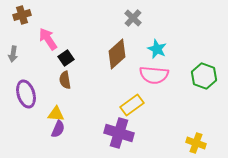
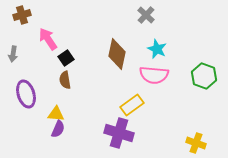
gray cross: moved 13 px right, 3 px up
brown diamond: rotated 36 degrees counterclockwise
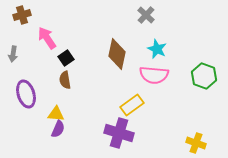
pink arrow: moved 1 px left, 1 px up
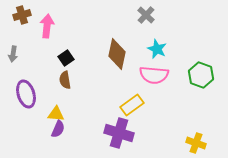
pink arrow: moved 12 px up; rotated 40 degrees clockwise
green hexagon: moved 3 px left, 1 px up
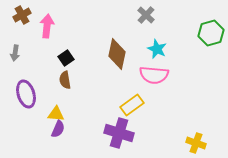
brown cross: rotated 12 degrees counterclockwise
gray arrow: moved 2 px right, 1 px up
green hexagon: moved 10 px right, 42 px up; rotated 25 degrees clockwise
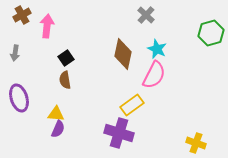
brown diamond: moved 6 px right
pink semicircle: rotated 68 degrees counterclockwise
purple ellipse: moved 7 px left, 4 px down
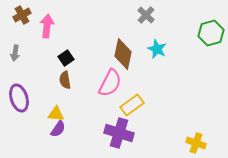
pink semicircle: moved 44 px left, 8 px down
purple semicircle: rotated 12 degrees clockwise
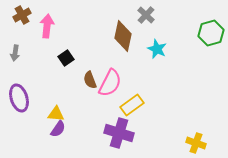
brown diamond: moved 18 px up
brown semicircle: moved 25 px right; rotated 12 degrees counterclockwise
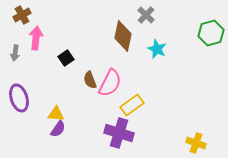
pink arrow: moved 11 px left, 12 px down
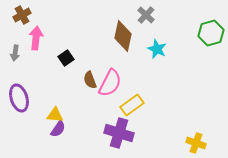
yellow triangle: moved 1 px left, 1 px down
